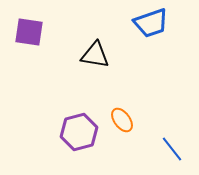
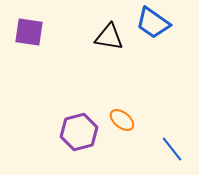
blue trapezoid: moved 2 px right; rotated 54 degrees clockwise
black triangle: moved 14 px right, 18 px up
orange ellipse: rotated 15 degrees counterclockwise
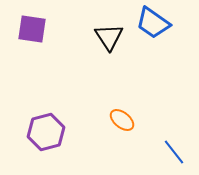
purple square: moved 3 px right, 3 px up
black triangle: rotated 48 degrees clockwise
purple hexagon: moved 33 px left
blue line: moved 2 px right, 3 px down
